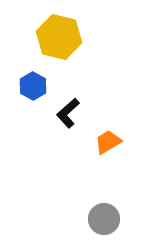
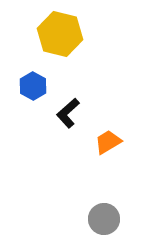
yellow hexagon: moved 1 px right, 3 px up
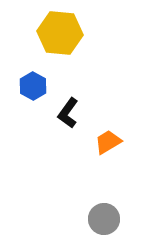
yellow hexagon: moved 1 px up; rotated 9 degrees counterclockwise
black L-shape: rotated 12 degrees counterclockwise
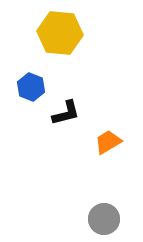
blue hexagon: moved 2 px left, 1 px down; rotated 8 degrees counterclockwise
black L-shape: moved 2 px left; rotated 140 degrees counterclockwise
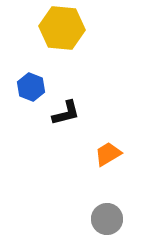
yellow hexagon: moved 2 px right, 5 px up
orange trapezoid: moved 12 px down
gray circle: moved 3 px right
